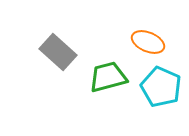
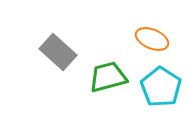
orange ellipse: moved 4 px right, 3 px up
cyan pentagon: rotated 9 degrees clockwise
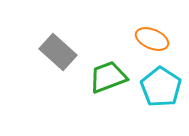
green trapezoid: rotated 6 degrees counterclockwise
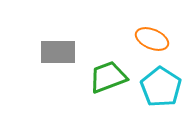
gray rectangle: rotated 42 degrees counterclockwise
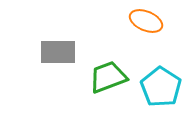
orange ellipse: moved 6 px left, 18 px up
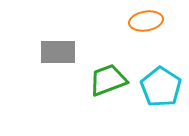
orange ellipse: rotated 32 degrees counterclockwise
green trapezoid: moved 3 px down
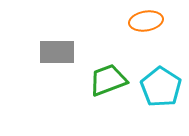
gray rectangle: moved 1 px left
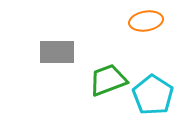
cyan pentagon: moved 8 px left, 8 px down
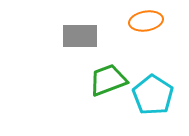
gray rectangle: moved 23 px right, 16 px up
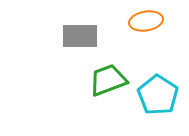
cyan pentagon: moved 5 px right
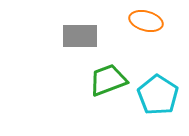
orange ellipse: rotated 24 degrees clockwise
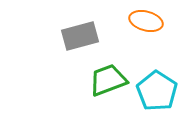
gray rectangle: rotated 15 degrees counterclockwise
cyan pentagon: moved 1 px left, 4 px up
